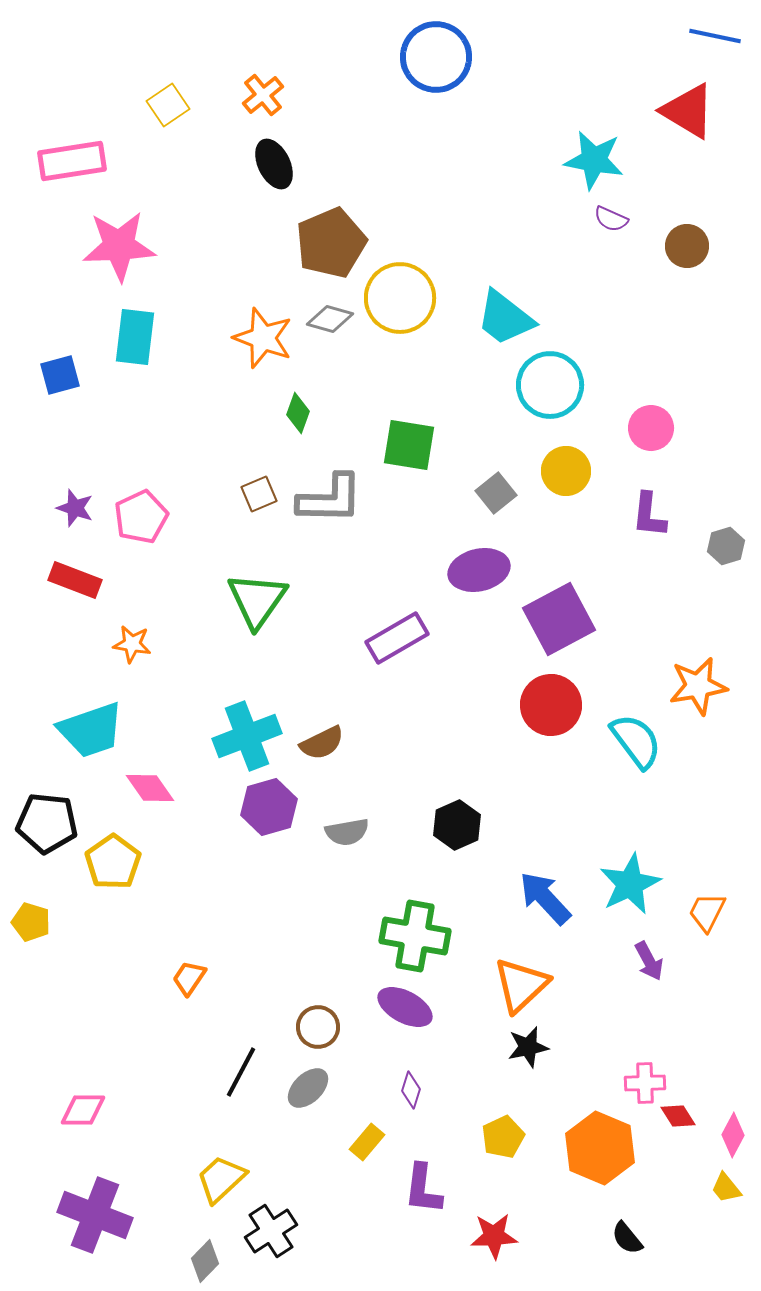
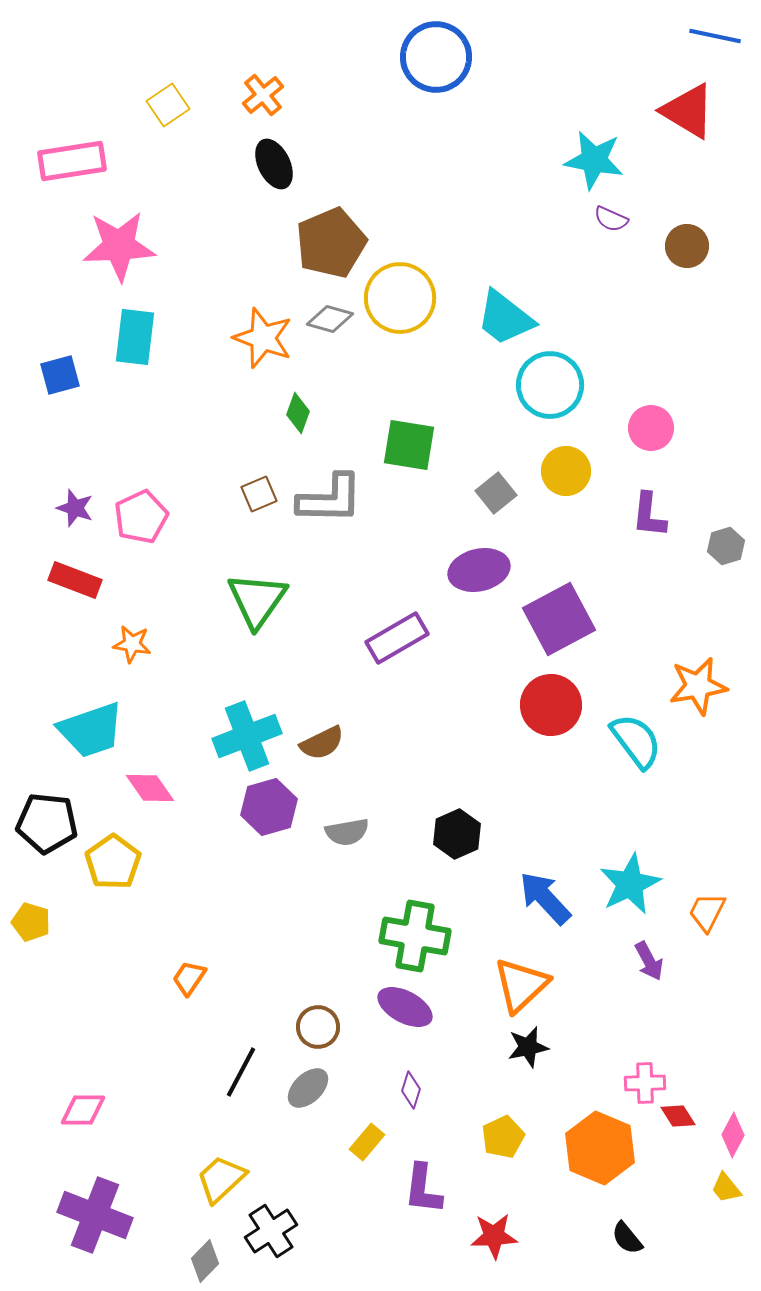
black hexagon at (457, 825): moved 9 px down
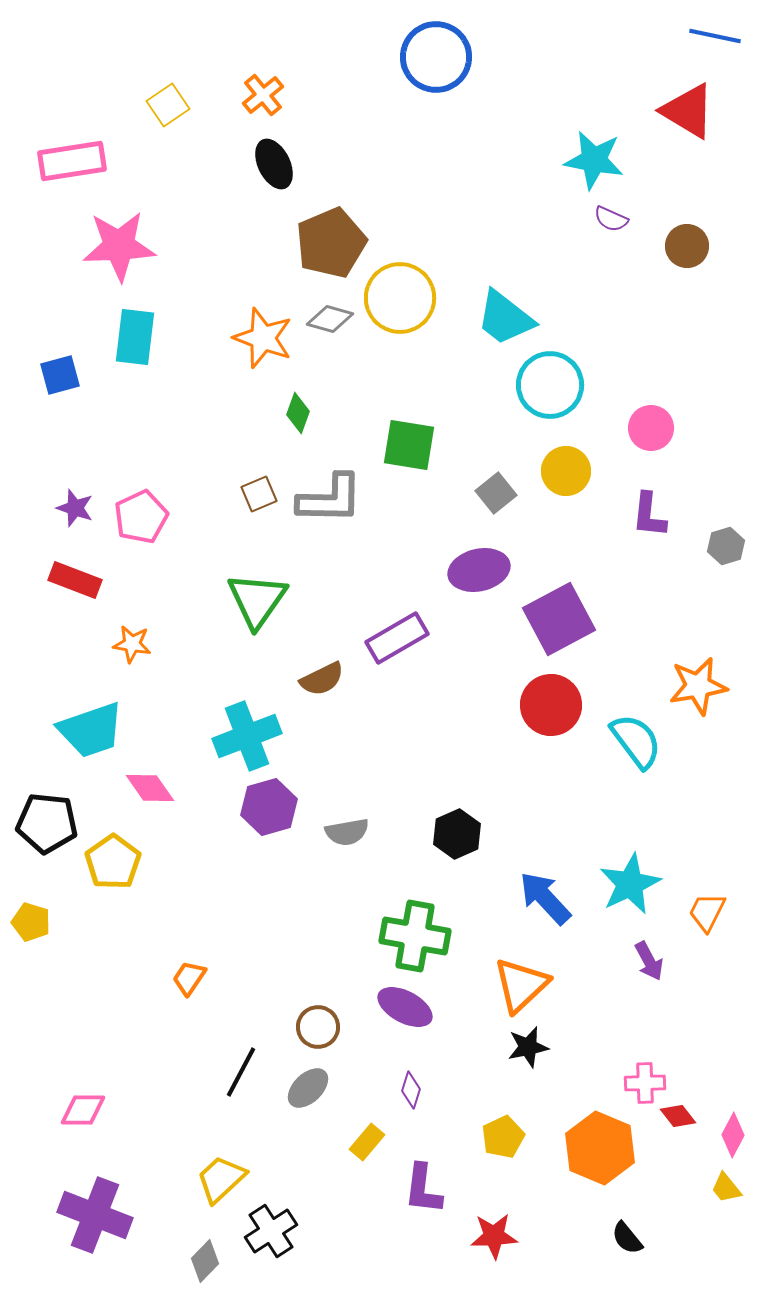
brown semicircle at (322, 743): moved 64 px up
red diamond at (678, 1116): rotated 6 degrees counterclockwise
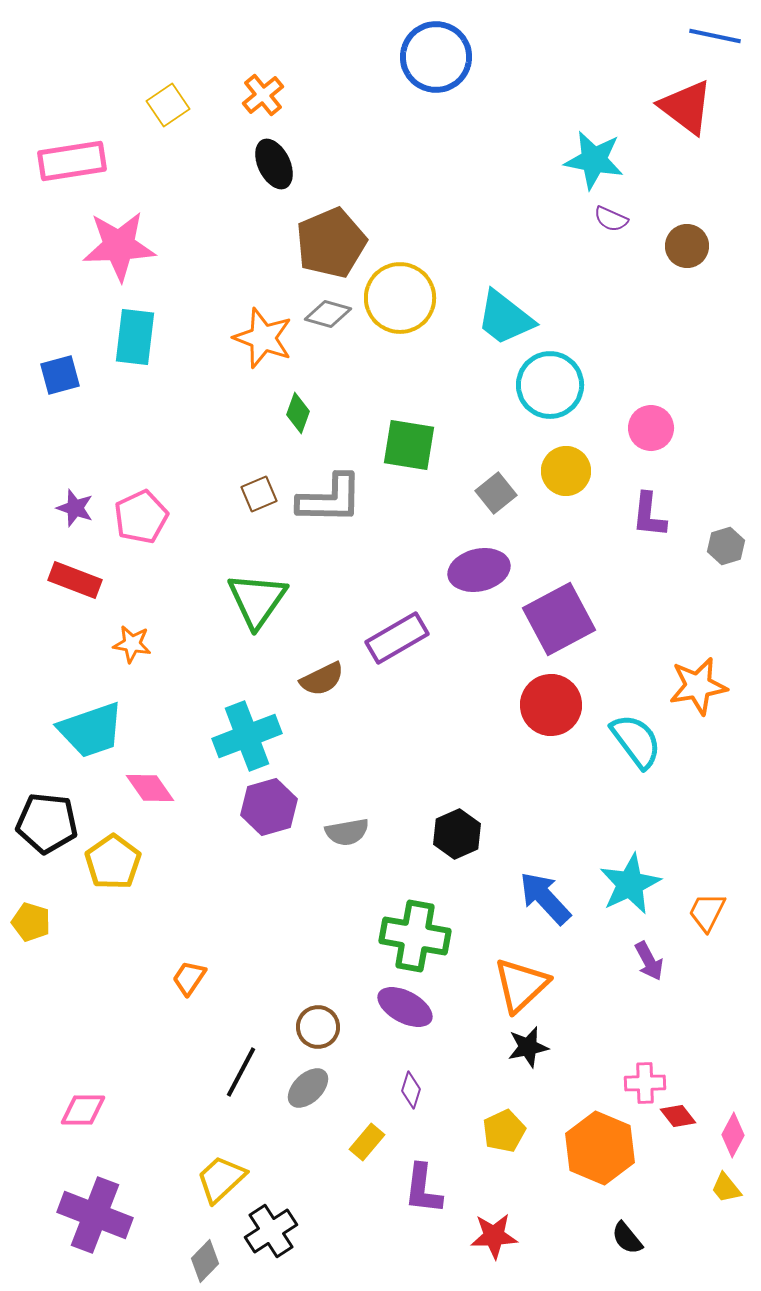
red triangle at (688, 111): moved 2 px left, 4 px up; rotated 6 degrees clockwise
gray diamond at (330, 319): moved 2 px left, 5 px up
yellow pentagon at (503, 1137): moved 1 px right, 6 px up
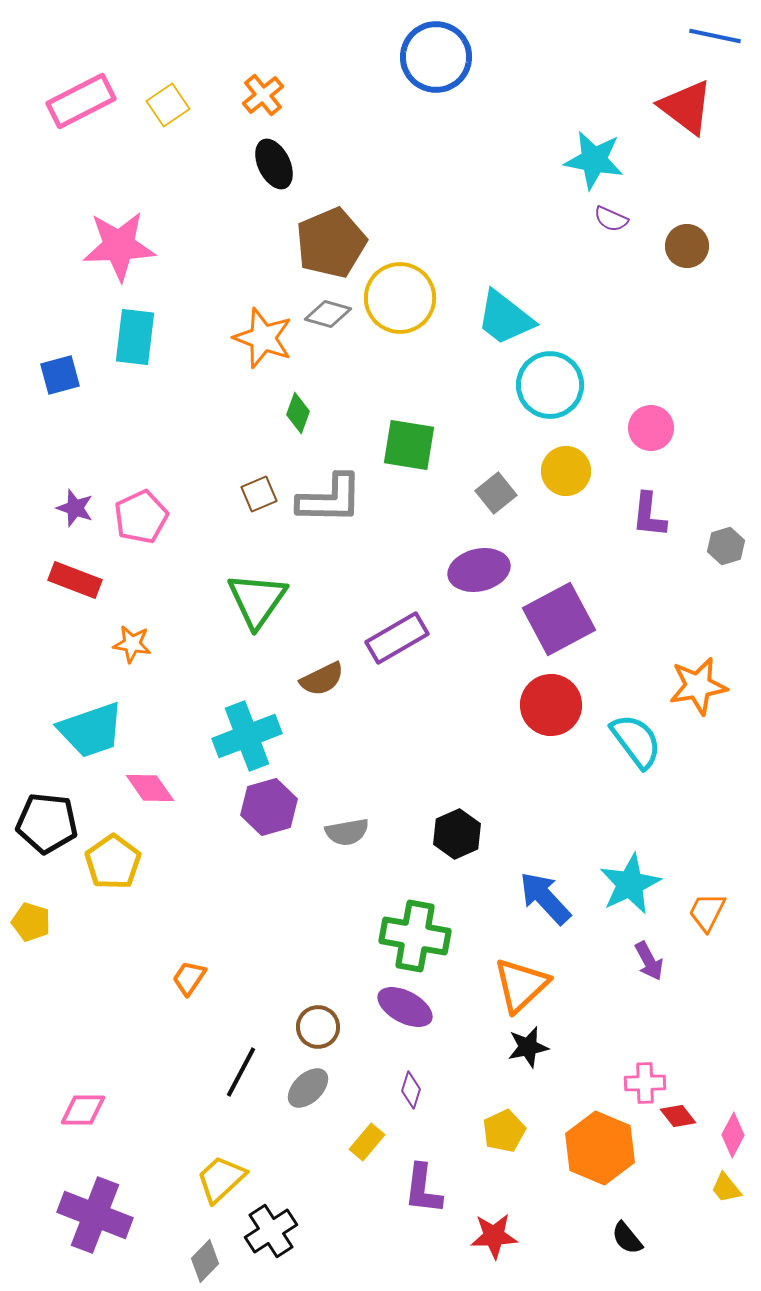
pink rectangle at (72, 161): moved 9 px right, 60 px up; rotated 18 degrees counterclockwise
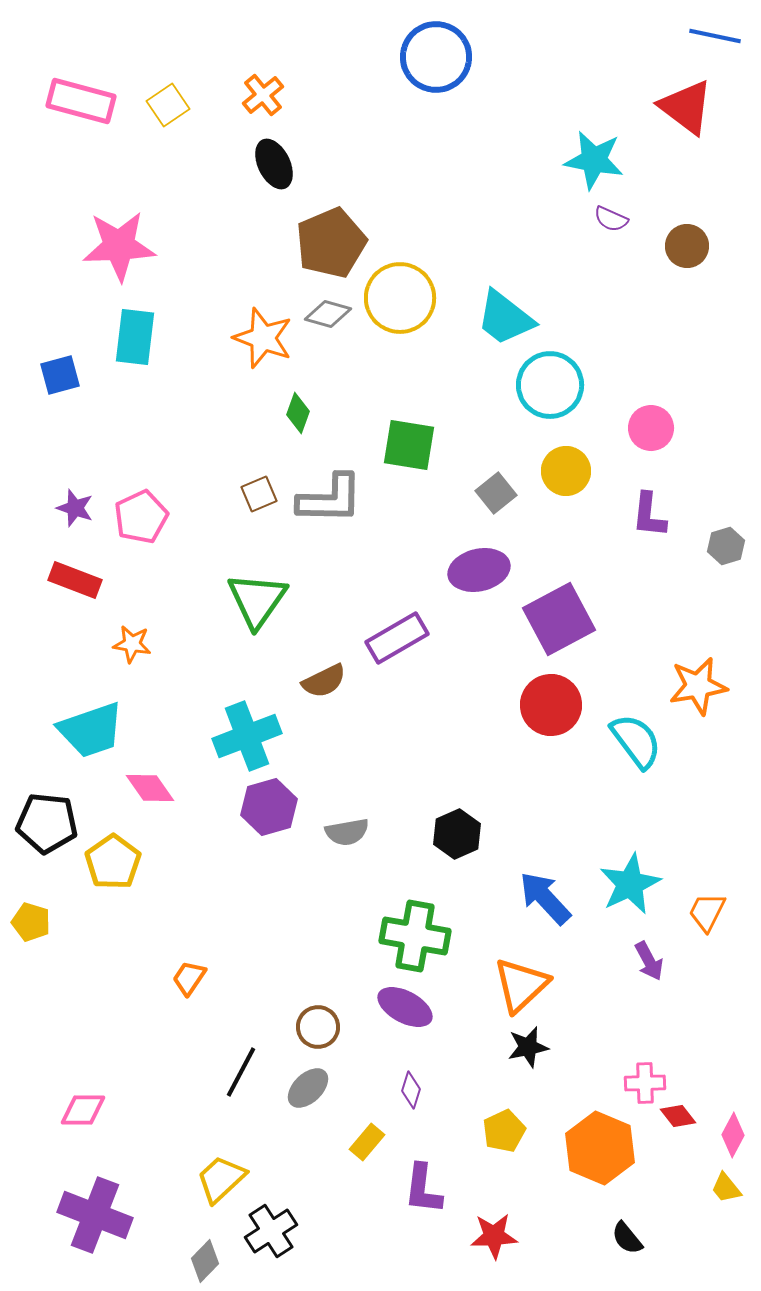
pink rectangle at (81, 101): rotated 42 degrees clockwise
brown semicircle at (322, 679): moved 2 px right, 2 px down
